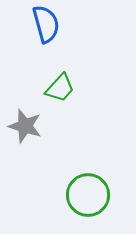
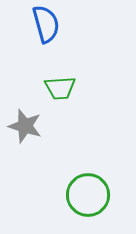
green trapezoid: rotated 44 degrees clockwise
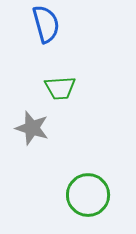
gray star: moved 7 px right, 2 px down
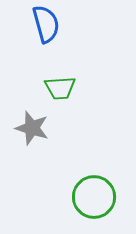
green circle: moved 6 px right, 2 px down
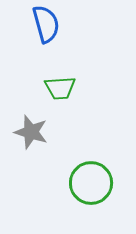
gray star: moved 1 px left, 4 px down
green circle: moved 3 px left, 14 px up
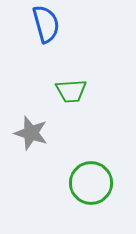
green trapezoid: moved 11 px right, 3 px down
gray star: moved 1 px down
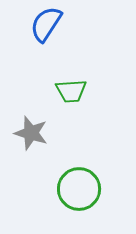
blue semicircle: rotated 132 degrees counterclockwise
green circle: moved 12 px left, 6 px down
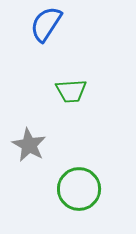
gray star: moved 2 px left, 12 px down; rotated 12 degrees clockwise
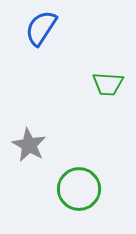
blue semicircle: moved 5 px left, 4 px down
green trapezoid: moved 37 px right, 7 px up; rotated 8 degrees clockwise
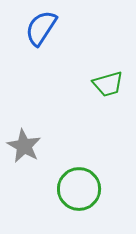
green trapezoid: rotated 20 degrees counterclockwise
gray star: moved 5 px left, 1 px down
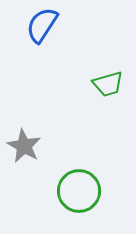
blue semicircle: moved 1 px right, 3 px up
green circle: moved 2 px down
